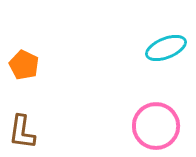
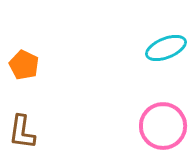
pink circle: moved 7 px right
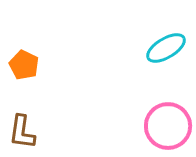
cyan ellipse: rotated 9 degrees counterclockwise
pink circle: moved 5 px right
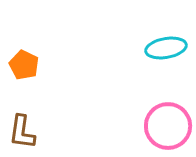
cyan ellipse: rotated 21 degrees clockwise
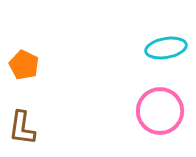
pink circle: moved 8 px left, 15 px up
brown L-shape: moved 4 px up
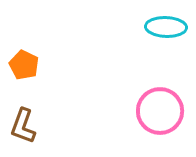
cyan ellipse: moved 21 px up; rotated 12 degrees clockwise
brown L-shape: moved 1 px right, 2 px up; rotated 12 degrees clockwise
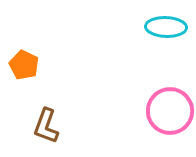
pink circle: moved 10 px right
brown L-shape: moved 23 px right
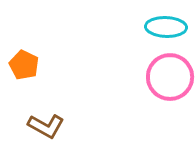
pink circle: moved 34 px up
brown L-shape: rotated 81 degrees counterclockwise
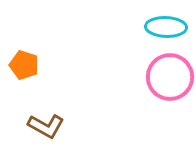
orange pentagon: rotated 8 degrees counterclockwise
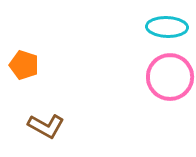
cyan ellipse: moved 1 px right
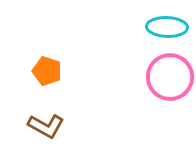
orange pentagon: moved 23 px right, 6 px down
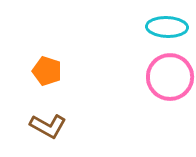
brown L-shape: moved 2 px right
